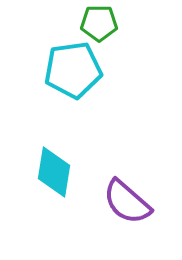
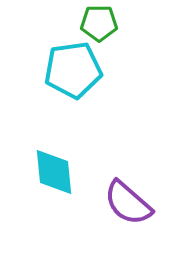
cyan diamond: rotated 15 degrees counterclockwise
purple semicircle: moved 1 px right, 1 px down
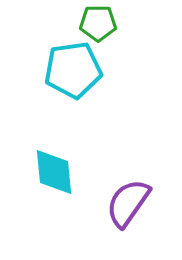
green pentagon: moved 1 px left
purple semicircle: rotated 84 degrees clockwise
